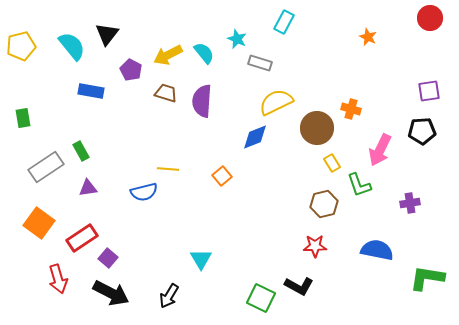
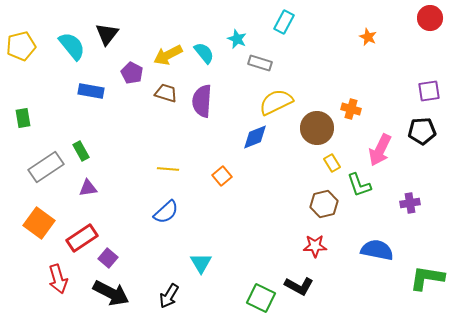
purple pentagon at (131, 70): moved 1 px right, 3 px down
blue semicircle at (144, 192): moved 22 px right, 20 px down; rotated 28 degrees counterclockwise
cyan triangle at (201, 259): moved 4 px down
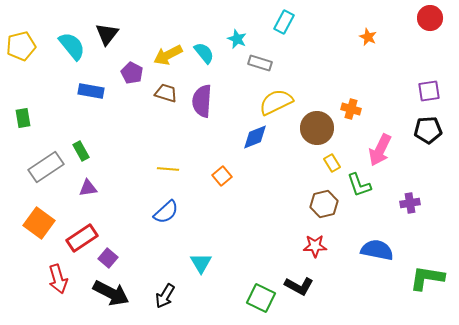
black pentagon at (422, 131): moved 6 px right, 1 px up
black arrow at (169, 296): moved 4 px left
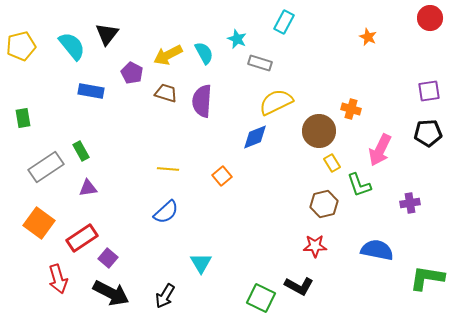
cyan semicircle at (204, 53): rotated 10 degrees clockwise
brown circle at (317, 128): moved 2 px right, 3 px down
black pentagon at (428, 130): moved 3 px down
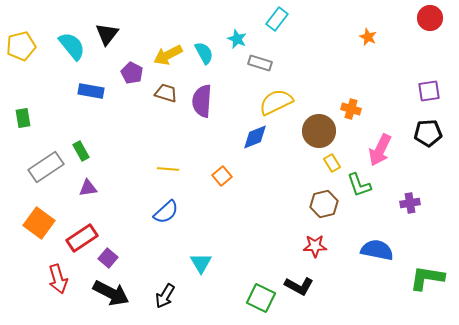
cyan rectangle at (284, 22): moved 7 px left, 3 px up; rotated 10 degrees clockwise
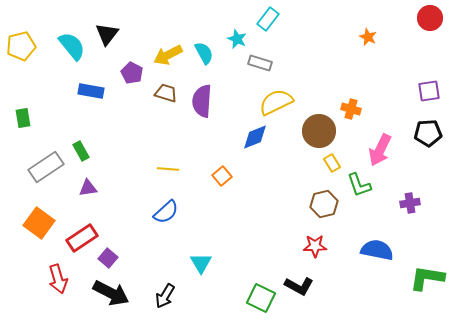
cyan rectangle at (277, 19): moved 9 px left
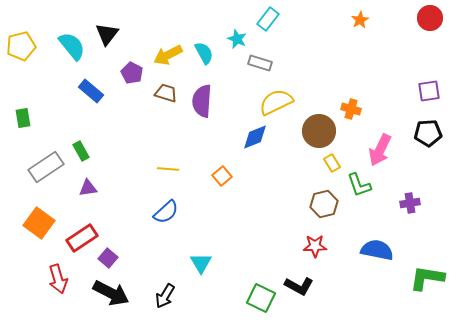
orange star at (368, 37): moved 8 px left, 17 px up; rotated 18 degrees clockwise
blue rectangle at (91, 91): rotated 30 degrees clockwise
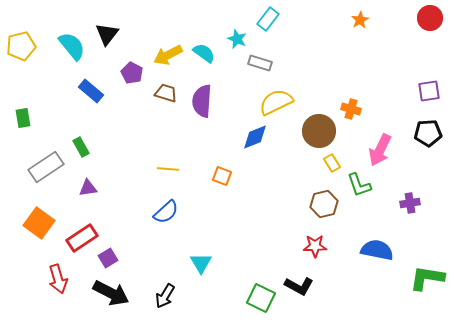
cyan semicircle at (204, 53): rotated 25 degrees counterclockwise
green rectangle at (81, 151): moved 4 px up
orange square at (222, 176): rotated 30 degrees counterclockwise
purple square at (108, 258): rotated 18 degrees clockwise
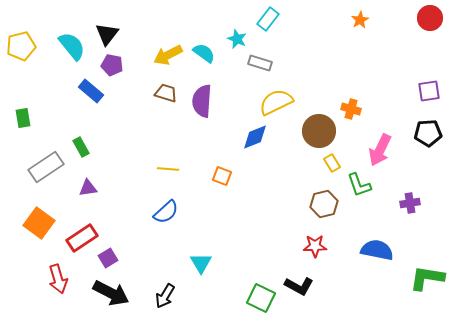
purple pentagon at (132, 73): moved 20 px left, 8 px up; rotated 15 degrees counterclockwise
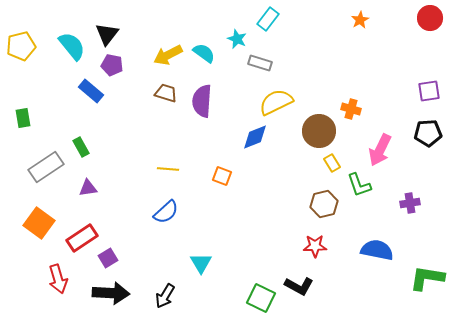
black arrow at (111, 293): rotated 24 degrees counterclockwise
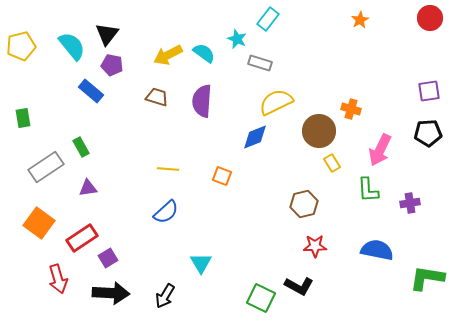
brown trapezoid at (166, 93): moved 9 px left, 4 px down
green L-shape at (359, 185): moved 9 px right, 5 px down; rotated 16 degrees clockwise
brown hexagon at (324, 204): moved 20 px left
